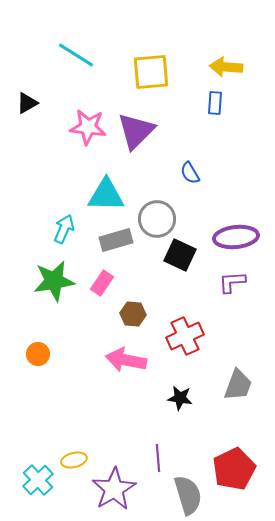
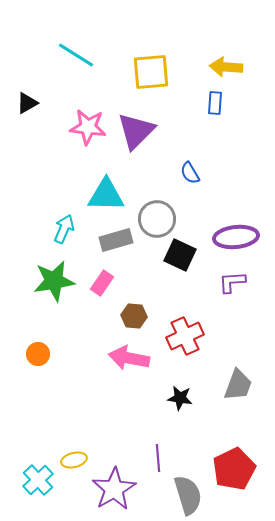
brown hexagon: moved 1 px right, 2 px down
pink arrow: moved 3 px right, 2 px up
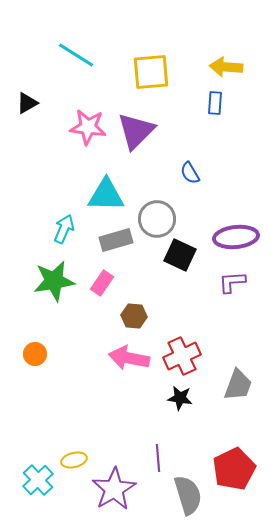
red cross: moved 3 px left, 20 px down
orange circle: moved 3 px left
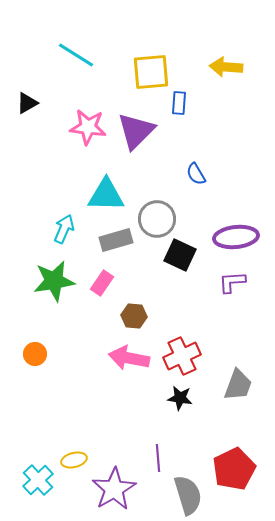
blue rectangle: moved 36 px left
blue semicircle: moved 6 px right, 1 px down
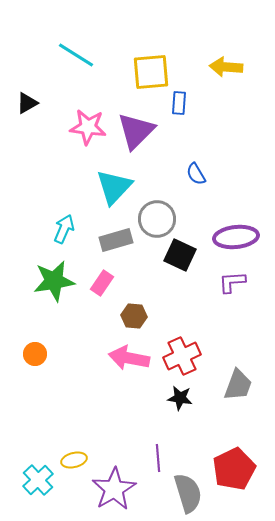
cyan triangle: moved 8 px right, 8 px up; rotated 48 degrees counterclockwise
gray semicircle: moved 2 px up
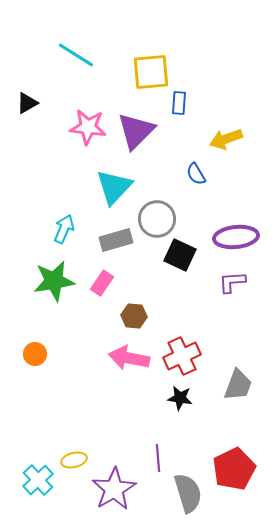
yellow arrow: moved 72 px down; rotated 24 degrees counterclockwise
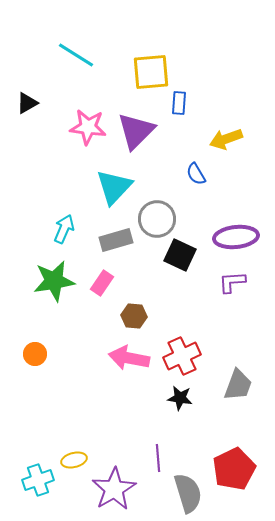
cyan cross: rotated 24 degrees clockwise
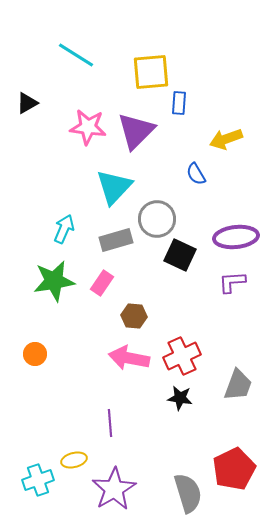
purple line: moved 48 px left, 35 px up
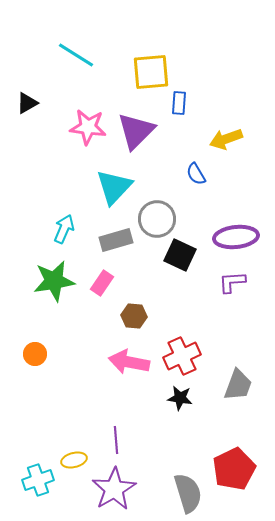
pink arrow: moved 4 px down
purple line: moved 6 px right, 17 px down
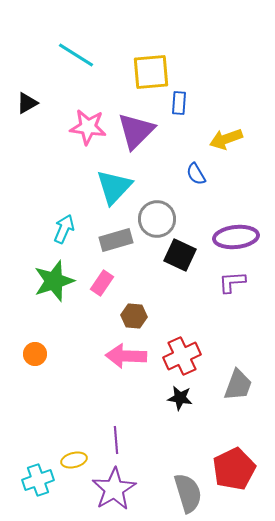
green star: rotated 9 degrees counterclockwise
pink arrow: moved 3 px left, 6 px up; rotated 9 degrees counterclockwise
